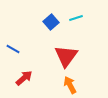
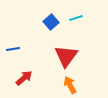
blue line: rotated 40 degrees counterclockwise
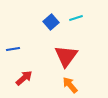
orange arrow: rotated 12 degrees counterclockwise
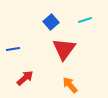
cyan line: moved 9 px right, 2 px down
red triangle: moved 2 px left, 7 px up
red arrow: moved 1 px right
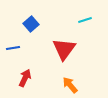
blue square: moved 20 px left, 2 px down
blue line: moved 1 px up
red arrow: rotated 24 degrees counterclockwise
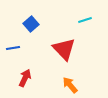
red triangle: rotated 20 degrees counterclockwise
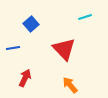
cyan line: moved 3 px up
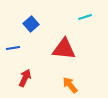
red triangle: rotated 40 degrees counterclockwise
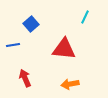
cyan line: rotated 48 degrees counterclockwise
blue line: moved 3 px up
red arrow: rotated 48 degrees counterclockwise
orange arrow: moved 1 px up; rotated 60 degrees counterclockwise
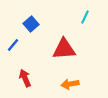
blue line: rotated 40 degrees counterclockwise
red triangle: rotated 10 degrees counterclockwise
